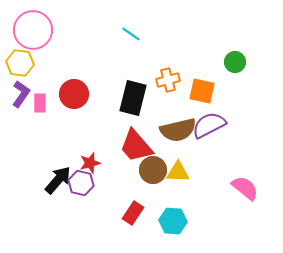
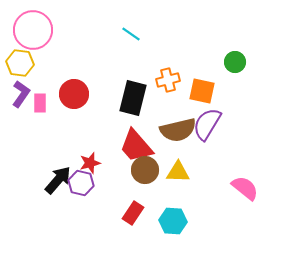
purple semicircle: moved 2 px left, 1 px up; rotated 32 degrees counterclockwise
brown circle: moved 8 px left
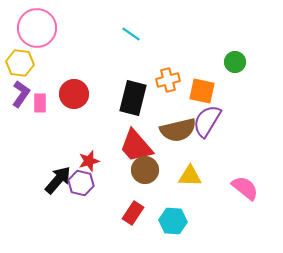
pink circle: moved 4 px right, 2 px up
purple semicircle: moved 3 px up
red star: moved 1 px left, 2 px up
yellow triangle: moved 12 px right, 4 px down
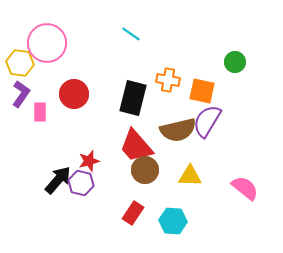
pink circle: moved 10 px right, 15 px down
orange cross: rotated 25 degrees clockwise
pink rectangle: moved 9 px down
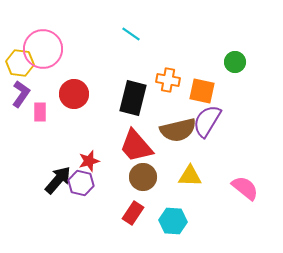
pink circle: moved 4 px left, 6 px down
brown circle: moved 2 px left, 7 px down
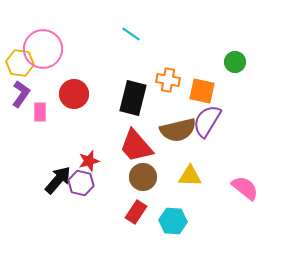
red rectangle: moved 3 px right, 1 px up
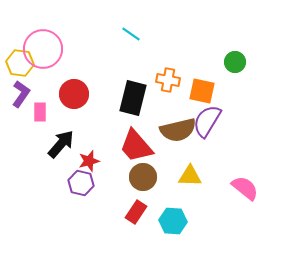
black arrow: moved 3 px right, 36 px up
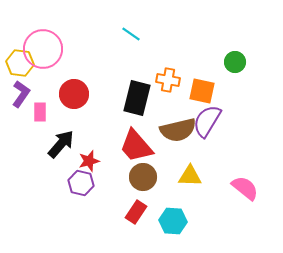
black rectangle: moved 4 px right
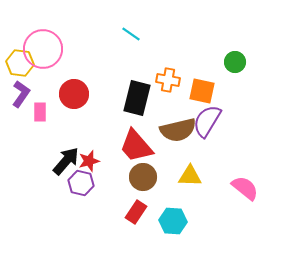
black arrow: moved 5 px right, 17 px down
